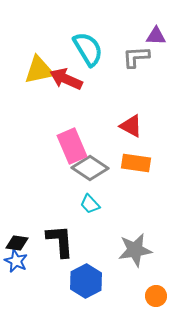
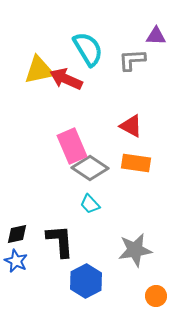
gray L-shape: moved 4 px left, 3 px down
black diamond: moved 9 px up; rotated 20 degrees counterclockwise
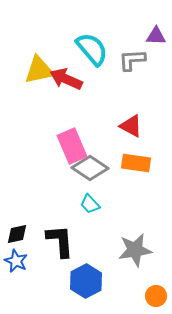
cyan semicircle: moved 4 px right; rotated 9 degrees counterclockwise
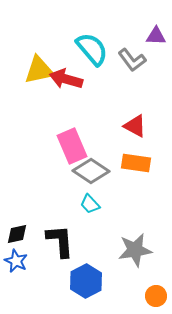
gray L-shape: rotated 124 degrees counterclockwise
red arrow: rotated 8 degrees counterclockwise
red triangle: moved 4 px right
gray diamond: moved 1 px right, 3 px down
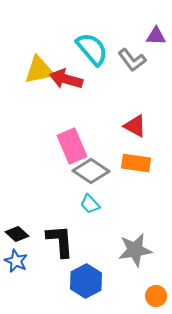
black diamond: rotated 55 degrees clockwise
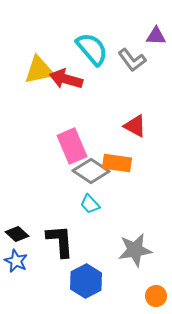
orange rectangle: moved 19 px left
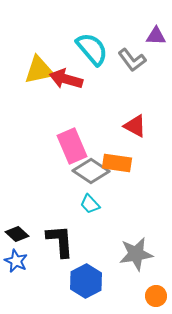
gray star: moved 1 px right, 4 px down
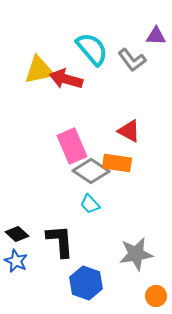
red triangle: moved 6 px left, 5 px down
blue hexagon: moved 2 px down; rotated 12 degrees counterclockwise
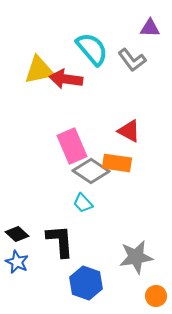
purple triangle: moved 6 px left, 8 px up
red arrow: rotated 8 degrees counterclockwise
cyan trapezoid: moved 7 px left, 1 px up
gray star: moved 3 px down
blue star: moved 1 px right, 1 px down
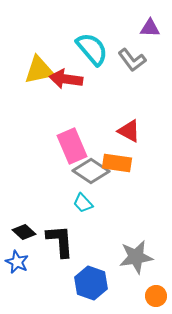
black diamond: moved 7 px right, 2 px up
blue hexagon: moved 5 px right
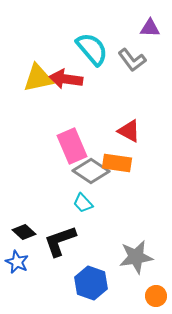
yellow triangle: moved 1 px left, 8 px down
black L-shape: rotated 105 degrees counterclockwise
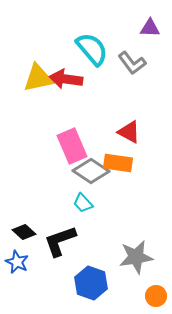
gray L-shape: moved 3 px down
red triangle: moved 1 px down
orange rectangle: moved 1 px right
